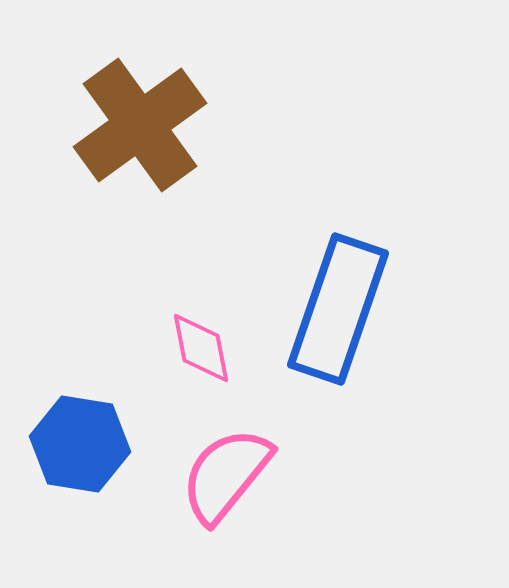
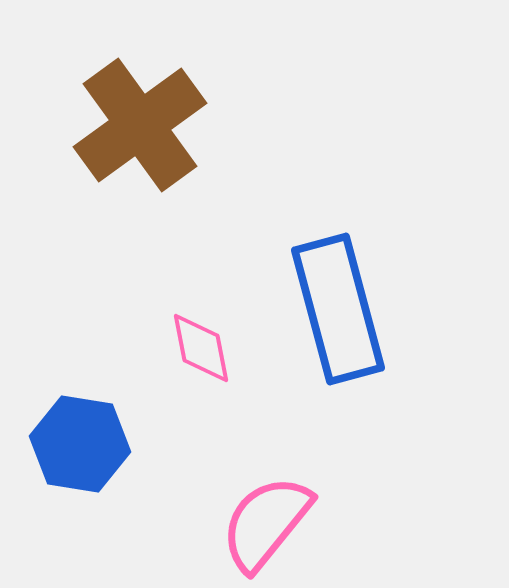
blue rectangle: rotated 34 degrees counterclockwise
pink semicircle: moved 40 px right, 48 px down
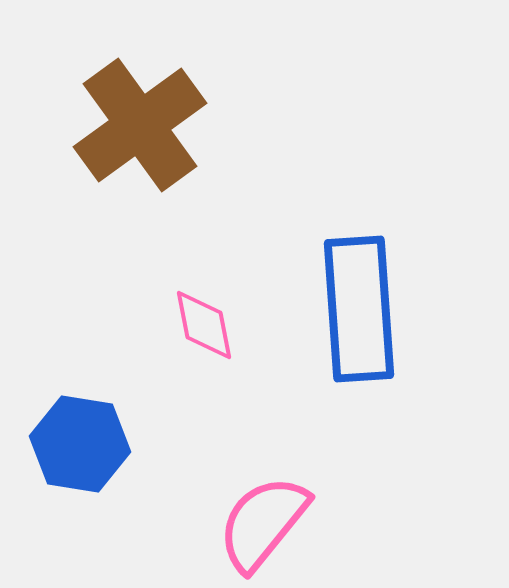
blue rectangle: moved 21 px right; rotated 11 degrees clockwise
pink diamond: moved 3 px right, 23 px up
pink semicircle: moved 3 px left
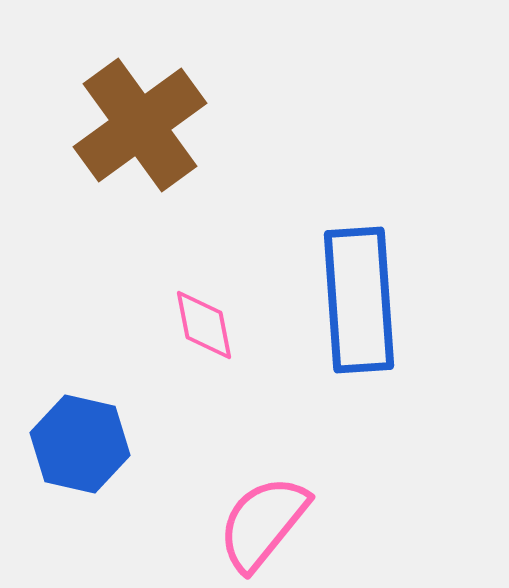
blue rectangle: moved 9 px up
blue hexagon: rotated 4 degrees clockwise
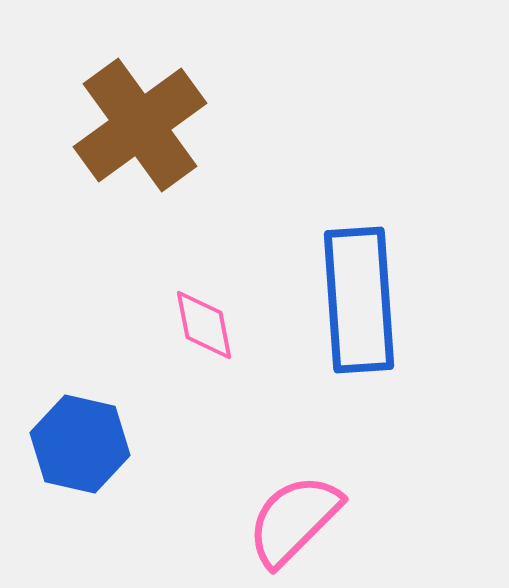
pink semicircle: moved 31 px right, 3 px up; rotated 6 degrees clockwise
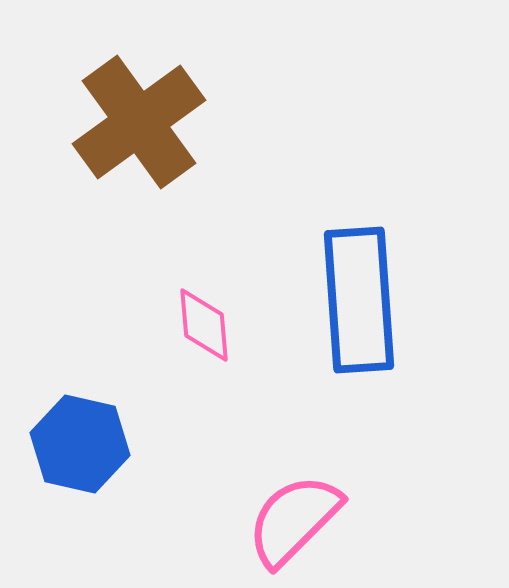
brown cross: moved 1 px left, 3 px up
pink diamond: rotated 6 degrees clockwise
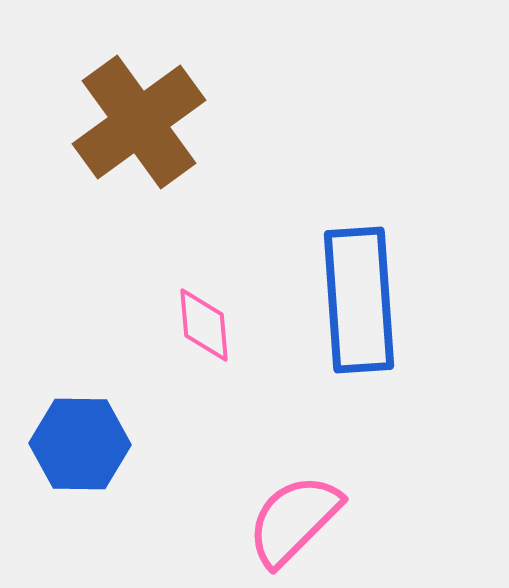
blue hexagon: rotated 12 degrees counterclockwise
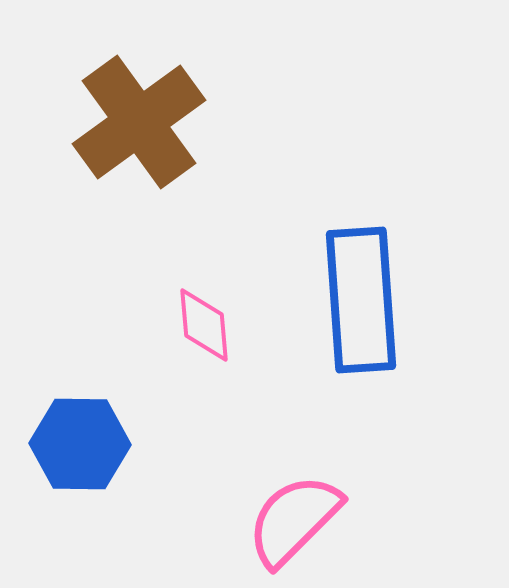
blue rectangle: moved 2 px right
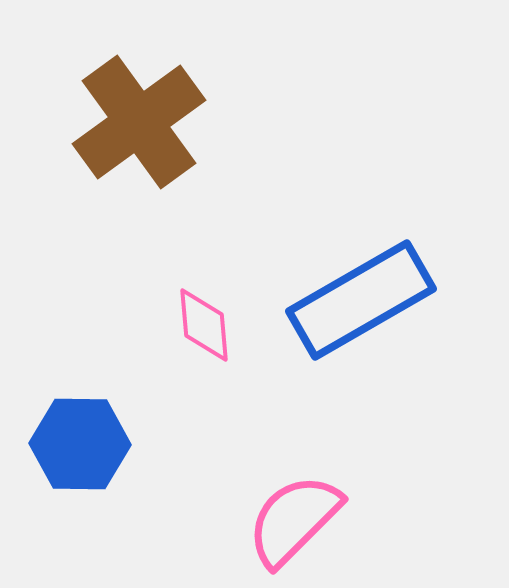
blue rectangle: rotated 64 degrees clockwise
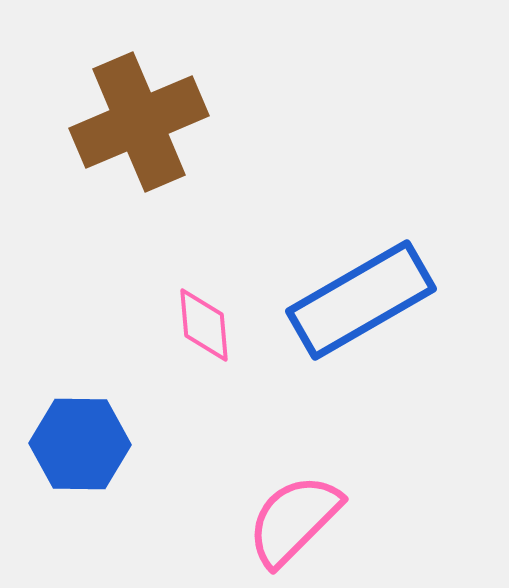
brown cross: rotated 13 degrees clockwise
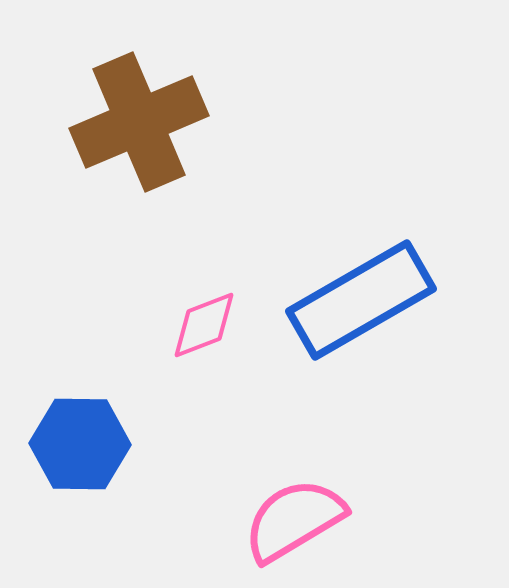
pink diamond: rotated 74 degrees clockwise
pink semicircle: rotated 14 degrees clockwise
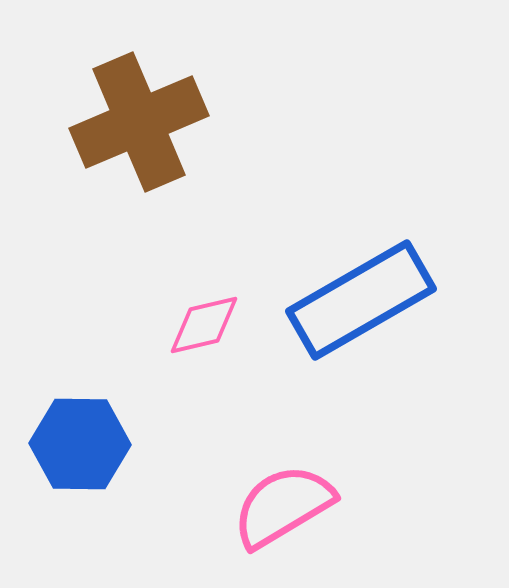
pink diamond: rotated 8 degrees clockwise
pink semicircle: moved 11 px left, 14 px up
